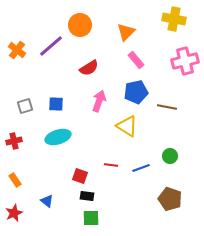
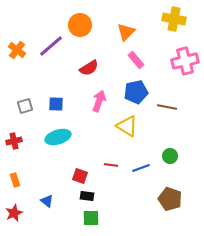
orange rectangle: rotated 16 degrees clockwise
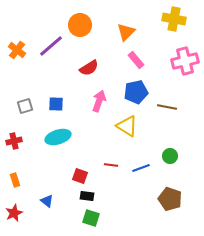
green square: rotated 18 degrees clockwise
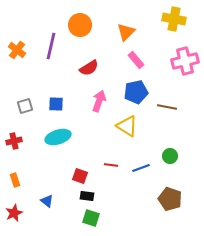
purple line: rotated 36 degrees counterclockwise
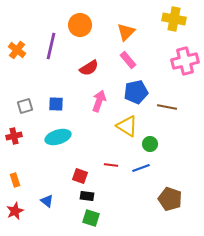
pink rectangle: moved 8 px left
red cross: moved 5 px up
green circle: moved 20 px left, 12 px up
red star: moved 1 px right, 2 px up
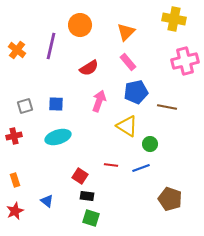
pink rectangle: moved 2 px down
red square: rotated 14 degrees clockwise
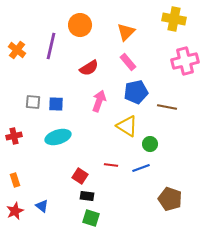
gray square: moved 8 px right, 4 px up; rotated 21 degrees clockwise
blue triangle: moved 5 px left, 5 px down
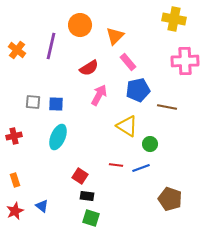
orange triangle: moved 11 px left, 4 px down
pink cross: rotated 12 degrees clockwise
blue pentagon: moved 2 px right, 2 px up
pink arrow: moved 6 px up; rotated 10 degrees clockwise
cyan ellipse: rotated 50 degrees counterclockwise
red line: moved 5 px right
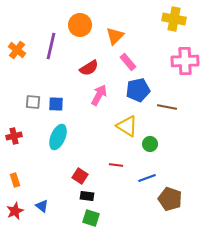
blue line: moved 6 px right, 10 px down
